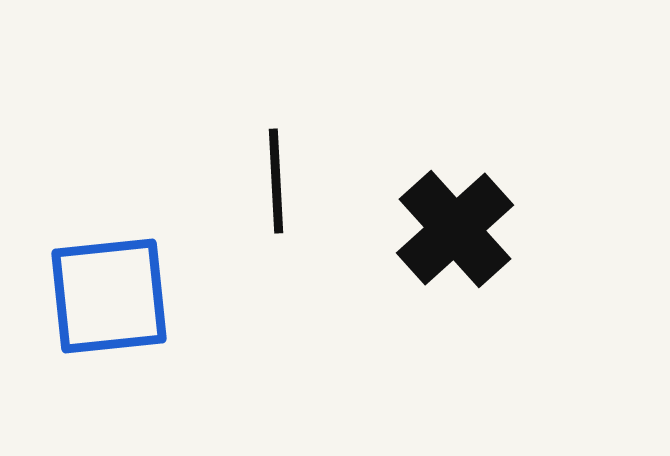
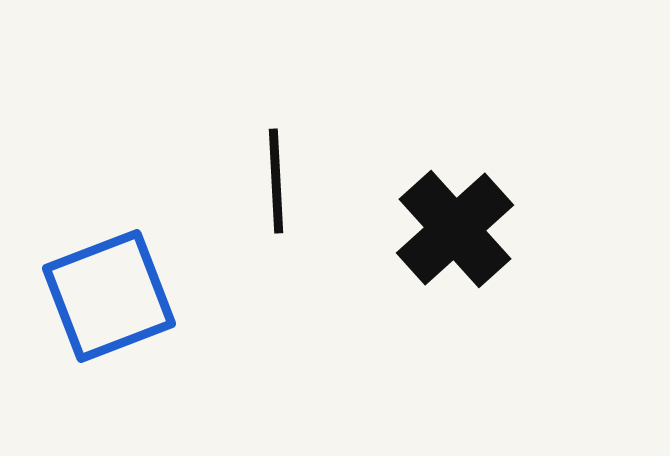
blue square: rotated 15 degrees counterclockwise
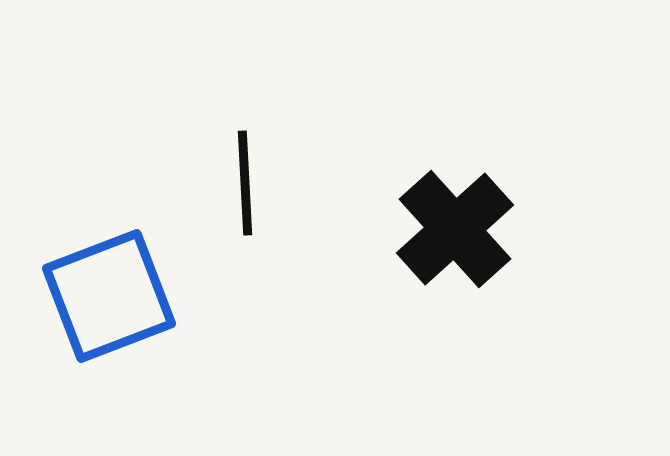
black line: moved 31 px left, 2 px down
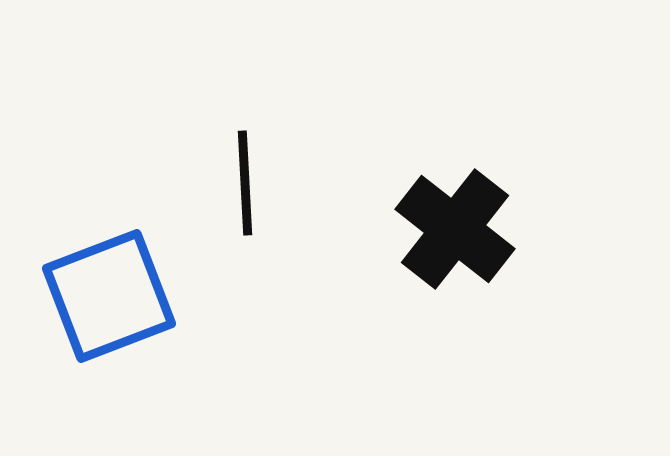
black cross: rotated 10 degrees counterclockwise
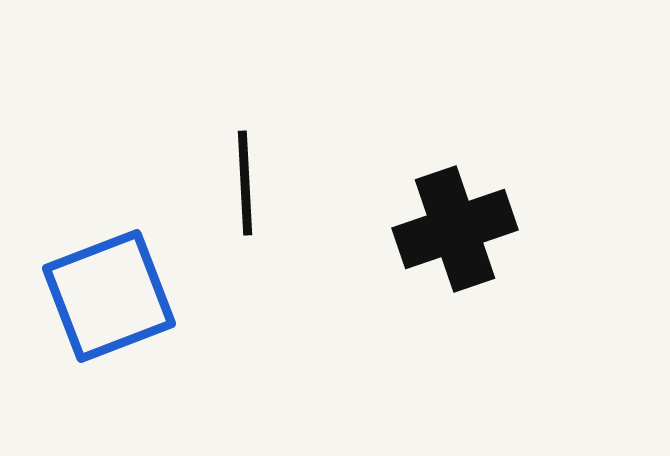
black cross: rotated 33 degrees clockwise
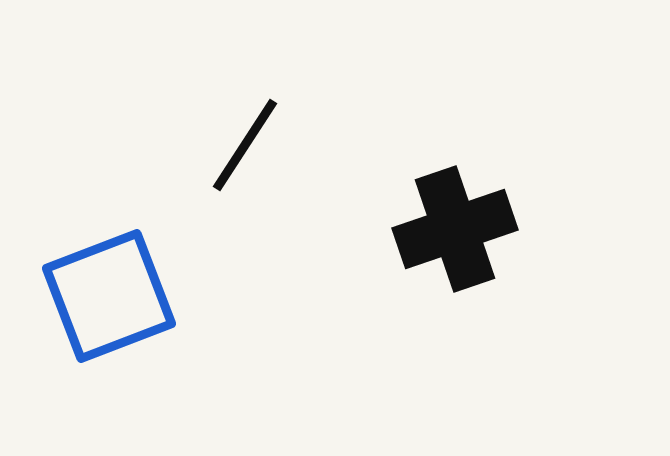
black line: moved 38 px up; rotated 36 degrees clockwise
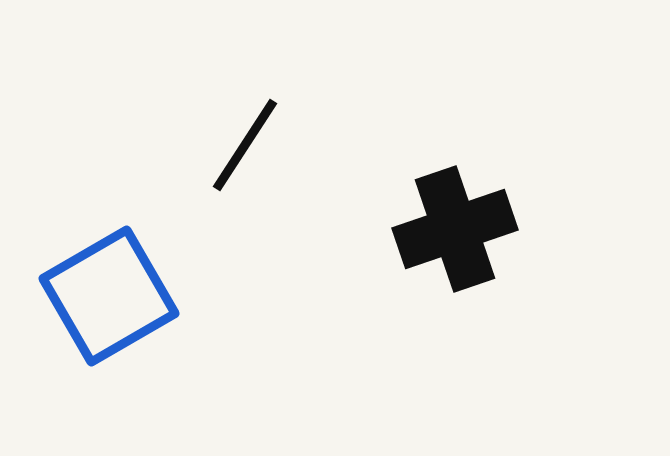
blue square: rotated 9 degrees counterclockwise
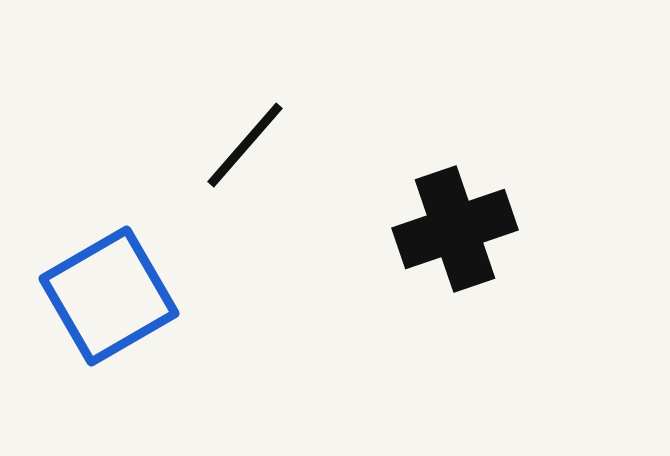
black line: rotated 8 degrees clockwise
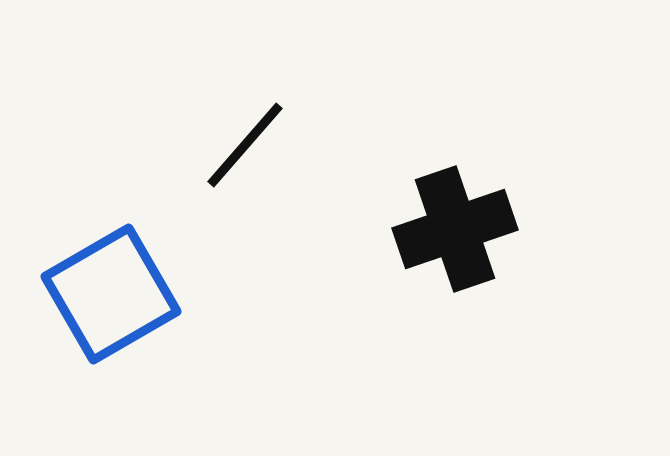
blue square: moved 2 px right, 2 px up
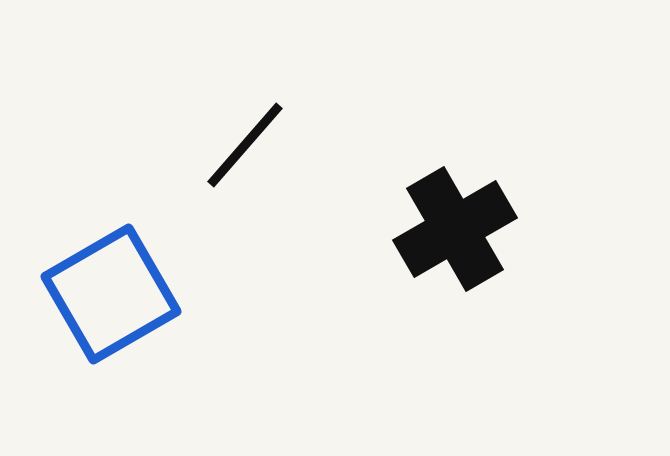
black cross: rotated 11 degrees counterclockwise
